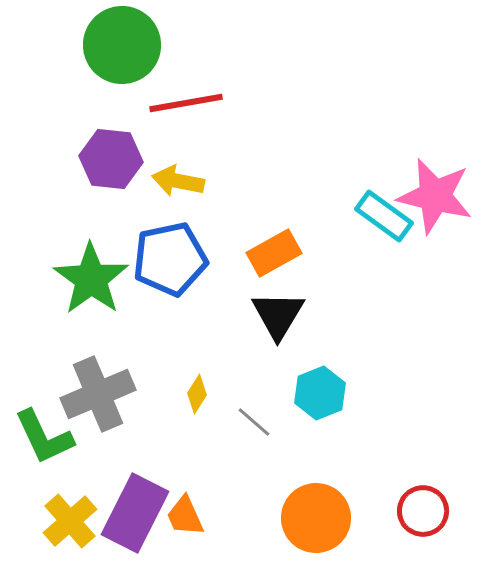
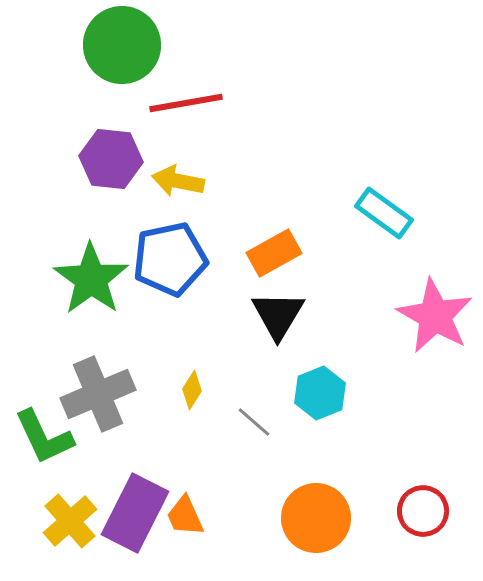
pink star: moved 120 px down; rotated 16 degrees clockwise
cyan rectangle: moved 3 px up
yellow diamond: moved 5 px left, 4 px up
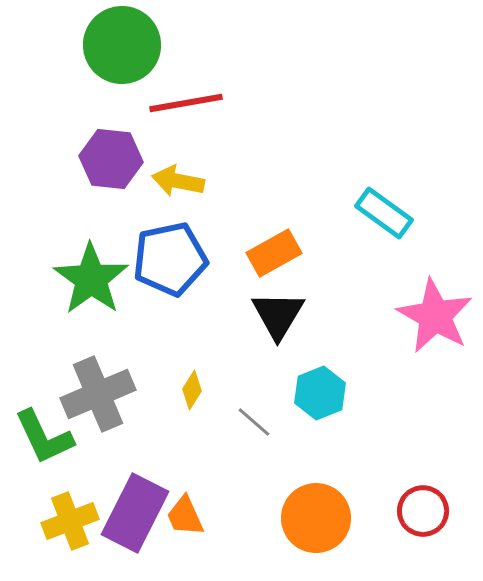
yellow cross: rotated 20 degrees clockwise
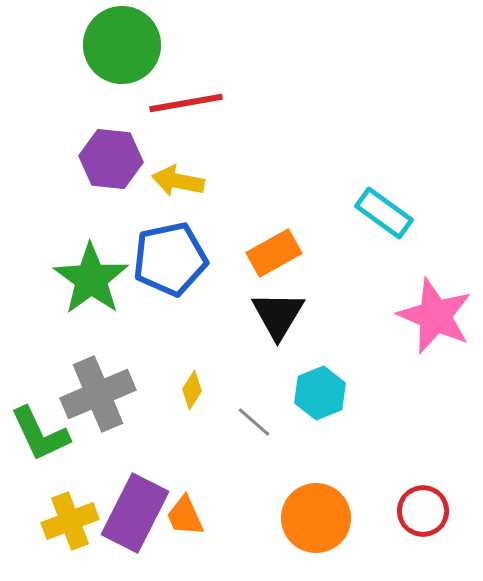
pink star: rotated 6 degrees counterclockwise
green L-shape: moved 4 px left, 3 px up
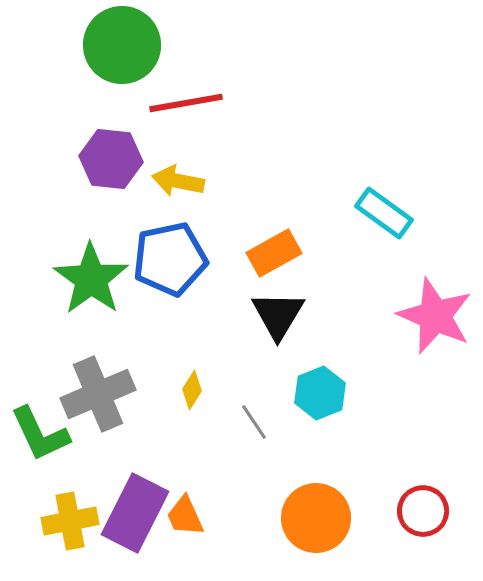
gray line: rotated 15 degrees clockwise
yellow cross: rotated 10 degrees clockwise
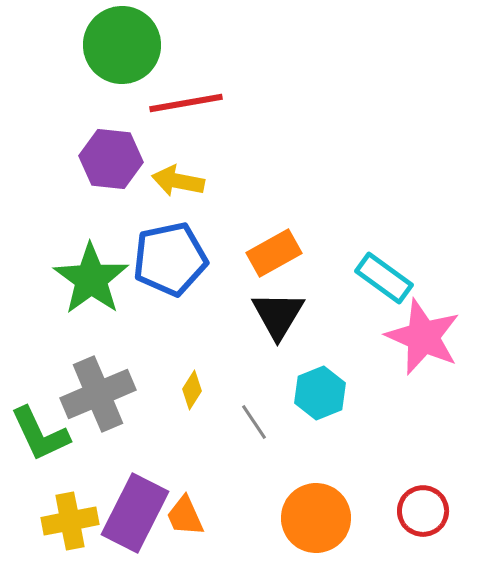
cyan rectangle: moved 65 px down
pink star: moved 12 px left, 21 px down
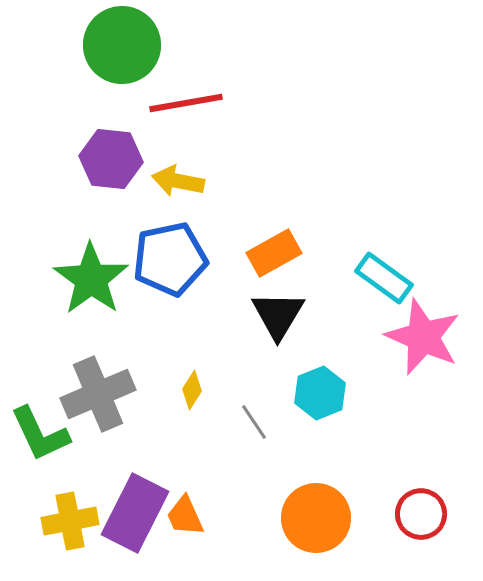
red circle: moved 2 px left, 3 px down
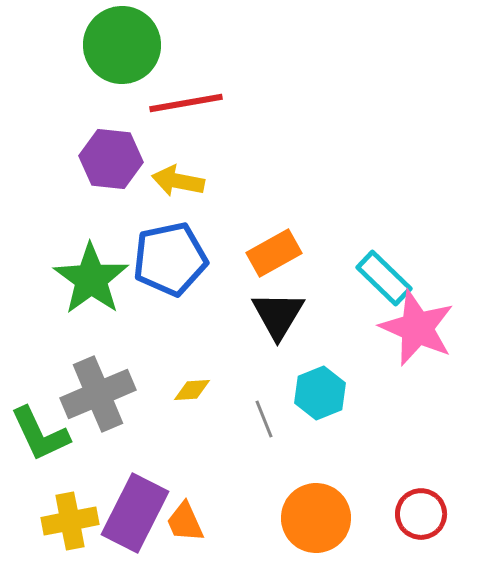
cyan rectangle: rotated 8 degrees clockwise
pink star: moved 6 px left, 9 px up
yellow diamond: rotated 54 degrees clockwise
gray line: moved 10 px right, 3 px up; rotated 12 degrees clockwise
orange trapezoid: moved 6 px down
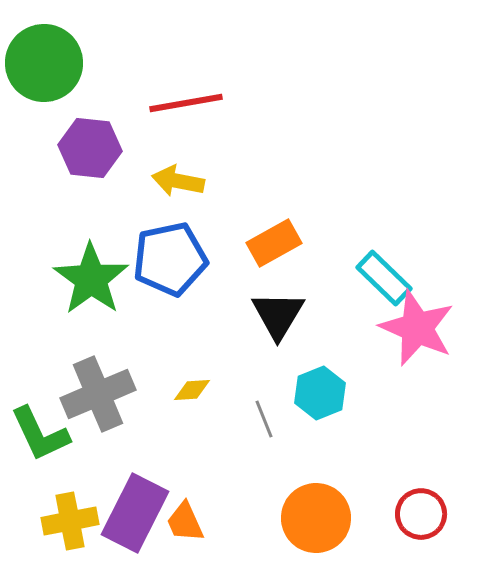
green circle: moved 78 px left, 18 px down
purple hexagon: moved 21 px left, 11 px up
orange rectangle: moved 10 px up
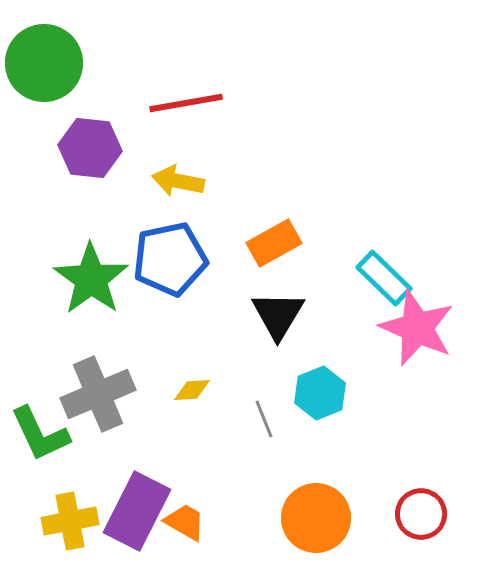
purple rectangle: moved 2 px right, 2 px up
orange trapezoid: rotated 144 degrees clockwise
